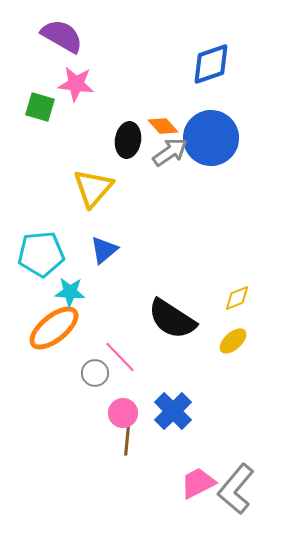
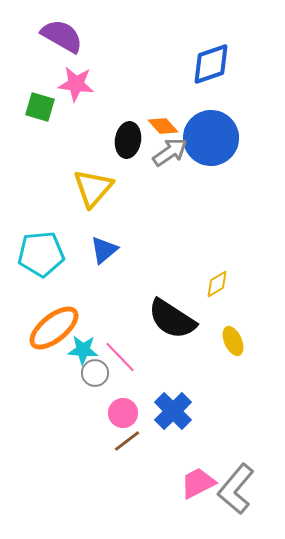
cyan star: moved 13 px right, 58 px down
yellow diamond: moved 20 px left, 14 px up; rotated 8 degrees counterclockwise
yellow ellipse: rotated 72 degrees counterclockwise
brown line: rotated 48 degrees clockwise
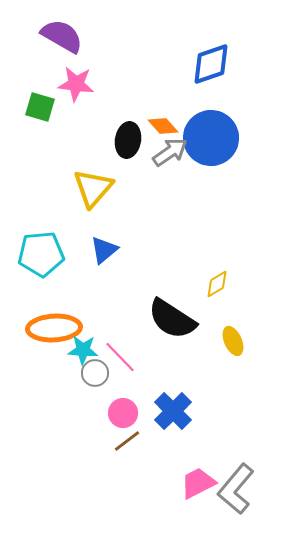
orange ellipse: rotated 36 degrees clockwise
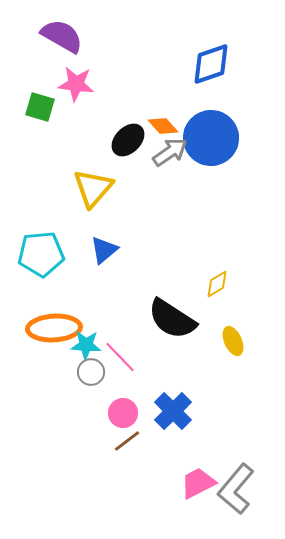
black ellipse: rotated 36 degrees clockwise
cyan star: moved 3 px right, 5 px up
gray circle: moved 4 px left, 1 px up
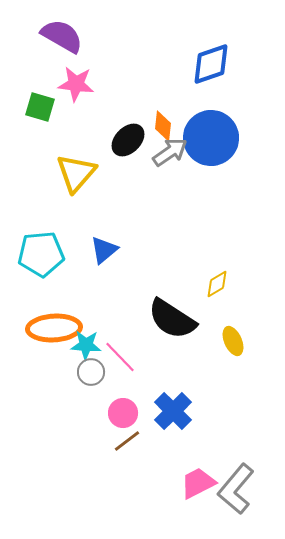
orange diamond: rotated 48 degrees clockwise
yellow triangle: moved 17 px left, 15 px up
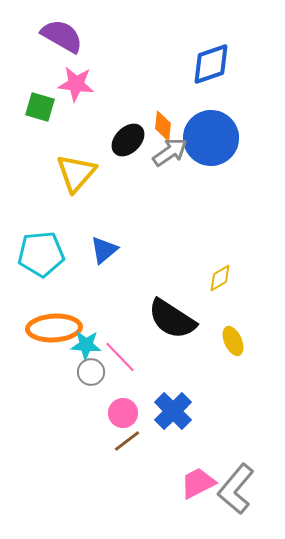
yellow diamond: moved 3 px right, 6 px up
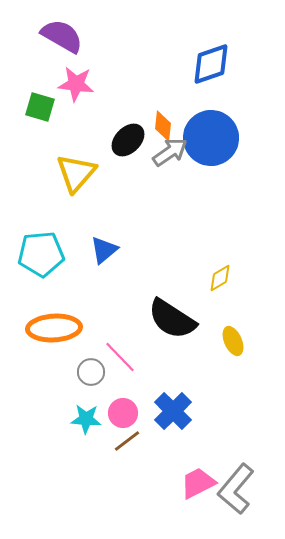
cyan star: moved 74 px down
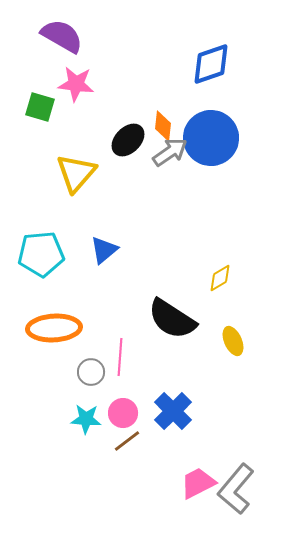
pink line: rotated 48 degrees clockwise
